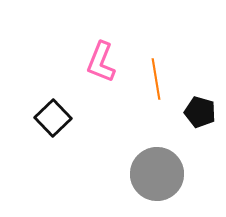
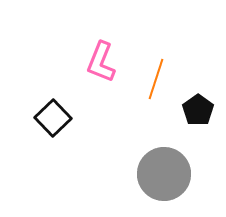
orange line: rotated 27 degrees clockwise
black pentagon: moved 2 px left, 2 px up; rotated 20 degrees clockwise
gray circle: moved 7 px right
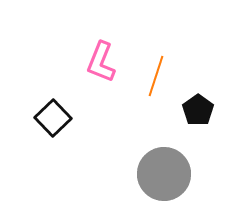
orange line: moved 3 px up
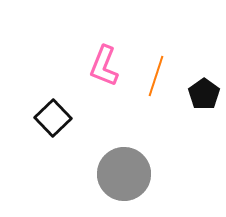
pink L-shape: moved 3 px right, 4 px down
black pentagon: moved 6 px right, 16 px up
gray circle: moved 40 px left
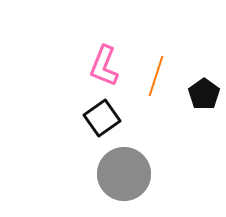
black square: moved 49 px right; rotated 9 degrees clockwise
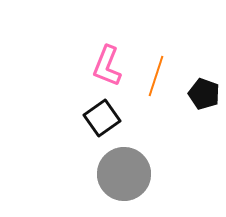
pink L-shape: moved 3 px right
black pentagon: rotated 16 degrees counterclockwise
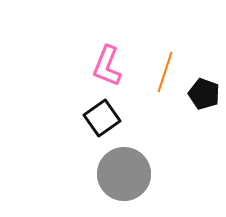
orange line: moved 9 px right, 4 px up
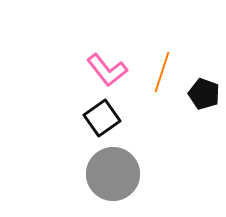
pink L-shape: moved 4 px down; rotated 60 degrees counterclockwise
orange line: moved 3 px left
gray circle: moved 11 px left
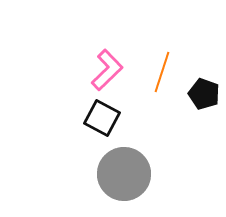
pink L-shape: rotated 96 degrees counterclockwise
black square: rotated 27 degrees counterclockwise
gray circle: moved 11 px right
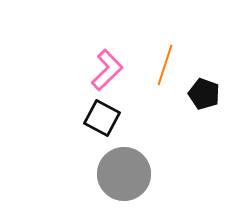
orange line: moved 3 px right, 7 px up
